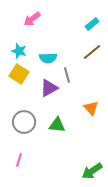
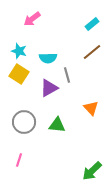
green arrow: rotated 10 degrees counterclockwise
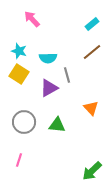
pink arrow: rotated 84 degrees clockwise
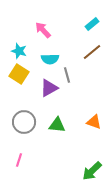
pink arrow: moved 11 px right, 11 px down
cyan semicircle: moved 2 px right, 1 px down
orange triangle: moved 3 px right, 14 px down; rotated 28 degrees counterclockwise
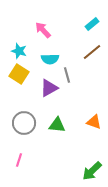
gray circle: moved 1 px down
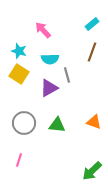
brown line: rotated 30 degrees counterclockwise
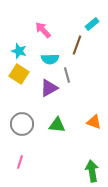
brown line: moved 15 px left, 7 px up
gray circle: moved 2 px left, 1 px down
pink line: moved 1 px right, 2 px down
green arrow: rotated 125 degrees clockwise
